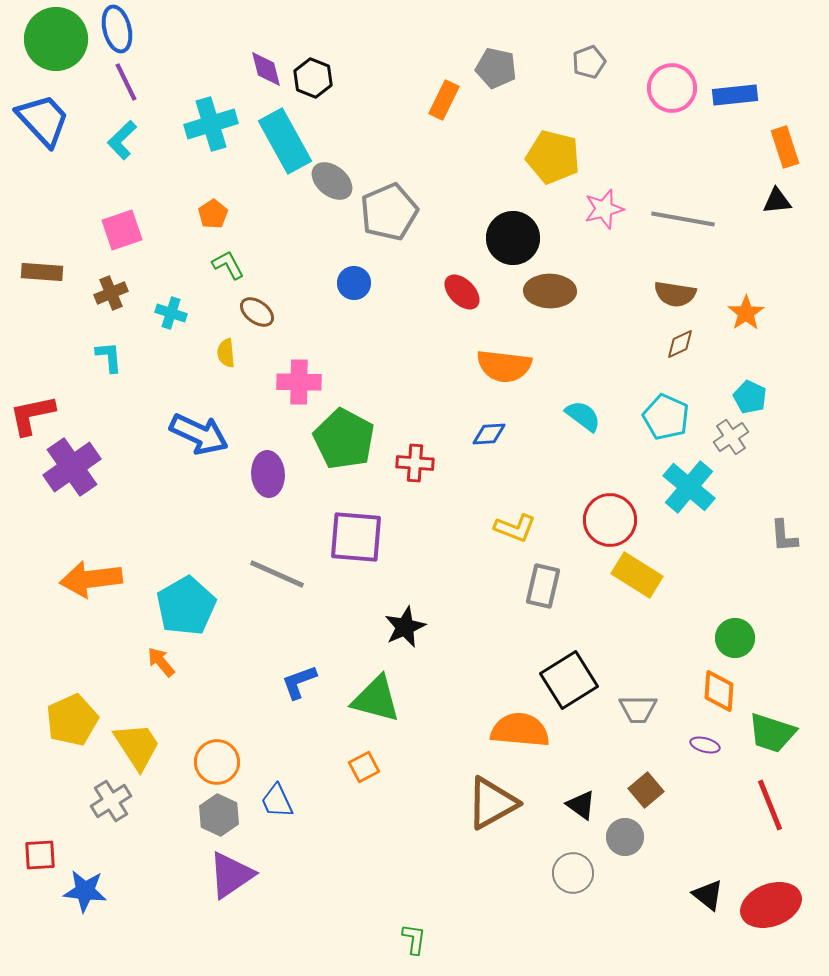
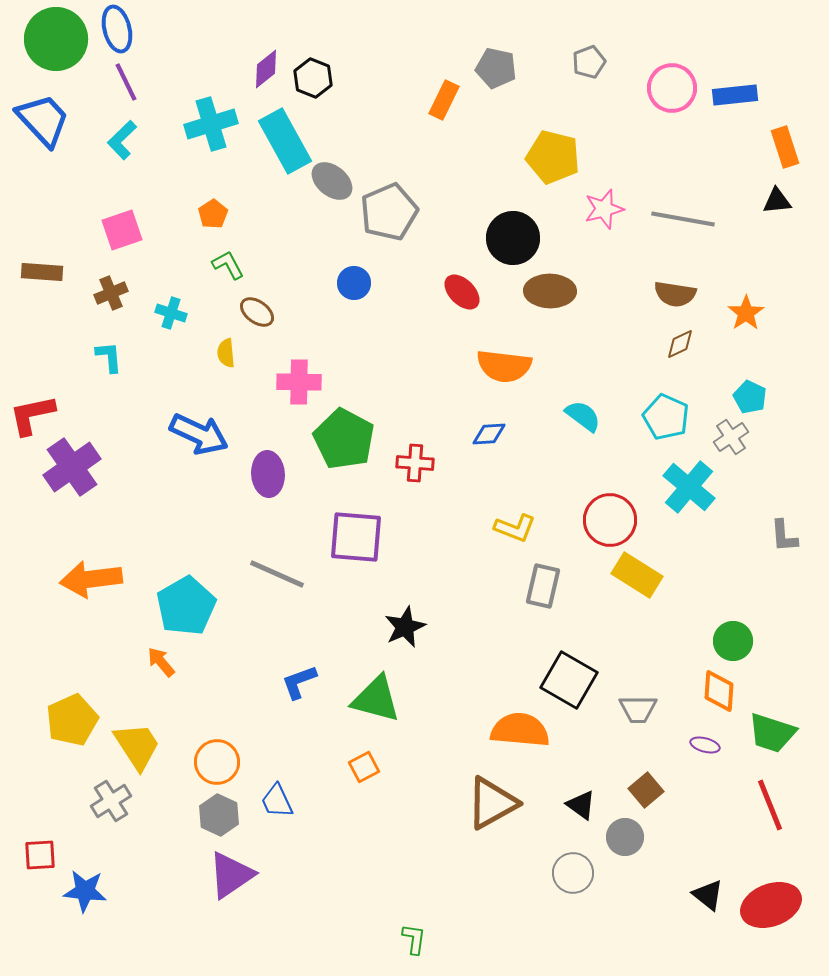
purple diamond at (266, 69): rotated 66 degrees clockwise
green circle at (735, 638): moved 2 px left, 3 px down
black square at (569, 680): rotated 28 degrees counterclockwise
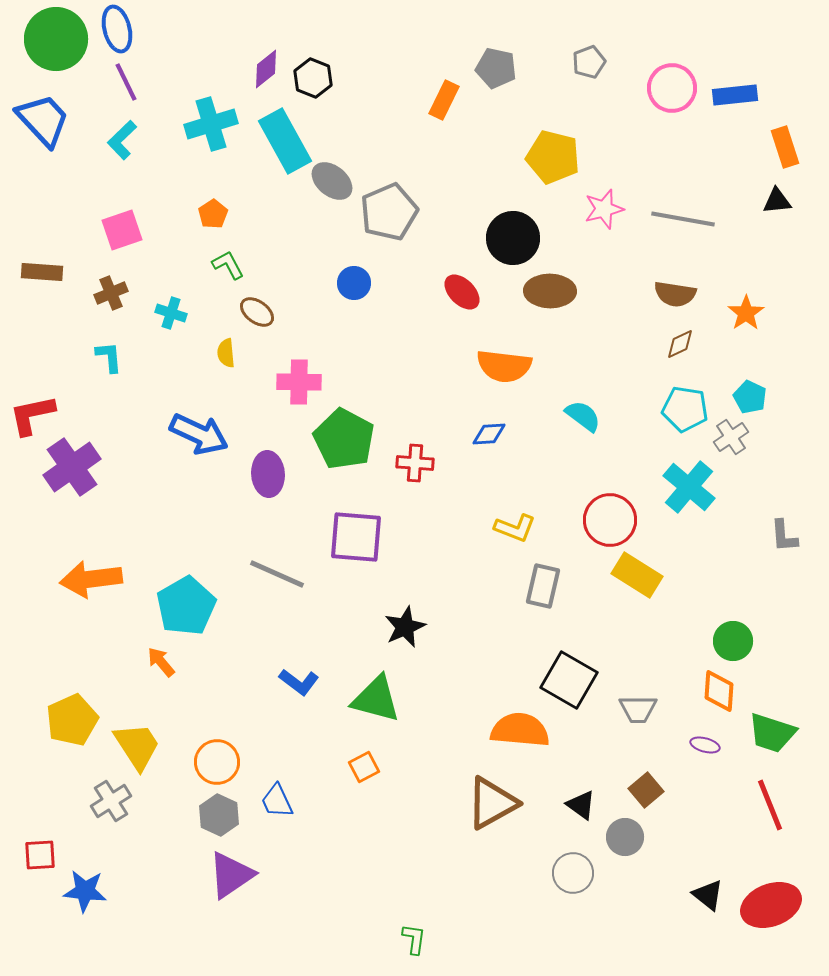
cyan pentagon at (666, 417): moved 19 px right, 8 px up; rotated 15 degrees counterclockwise
blue L-shape at (299, 682): rotated 123 degrees counterclockwise
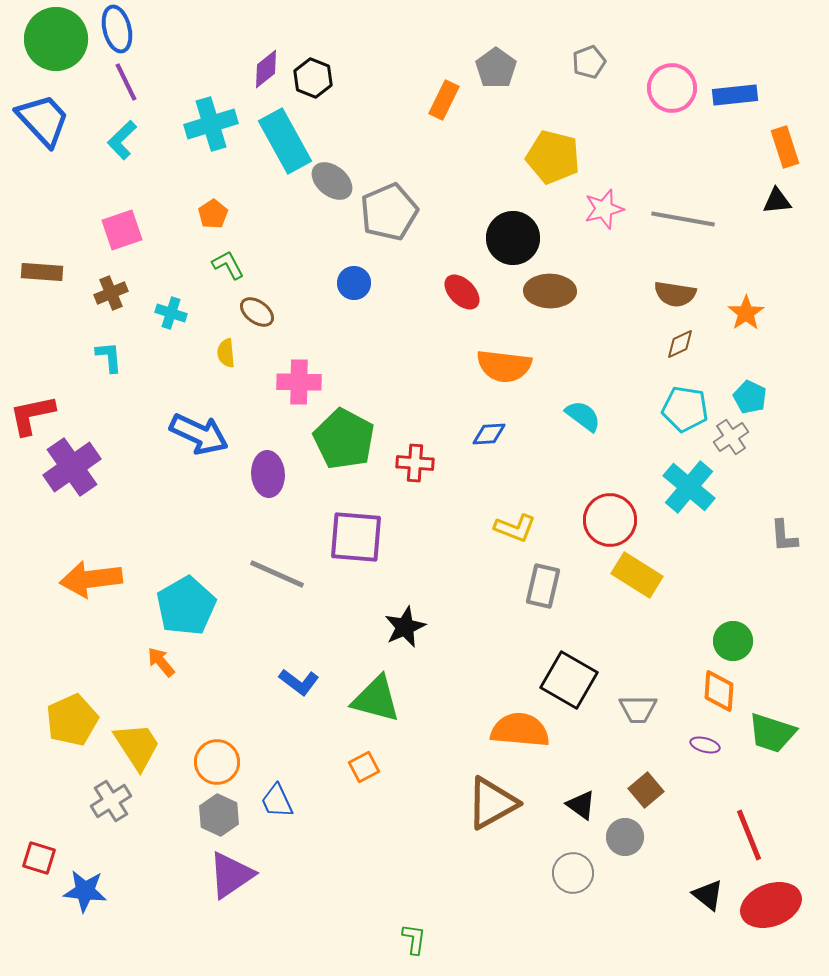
gray pentagon at (496, 68): rotated 24 degrees clockwise
red line at (770, 805): moved 21 px left, 30 px down
red square at (40, 855): moved 1 px left, 3 px down; rotated 20 degrees clockwise
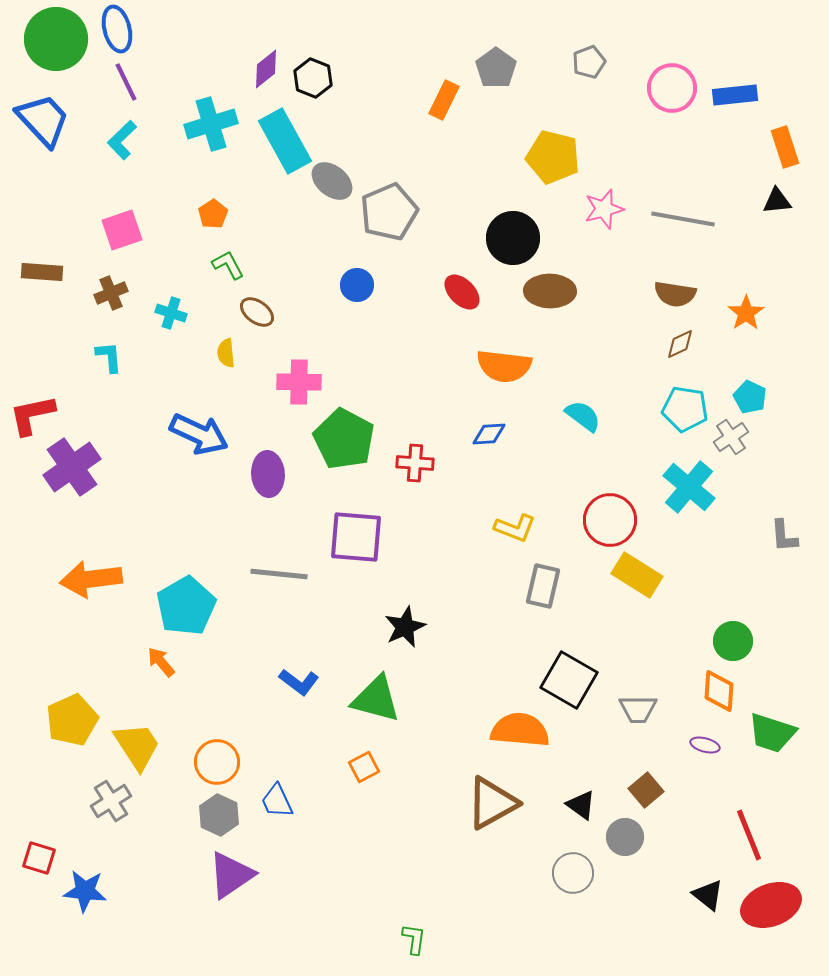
blue circle at (354, 283): moved 3 px right, 2 px down
gray line at (277, 574): moved 2 px right; rotated 18 degrees counterclockwise
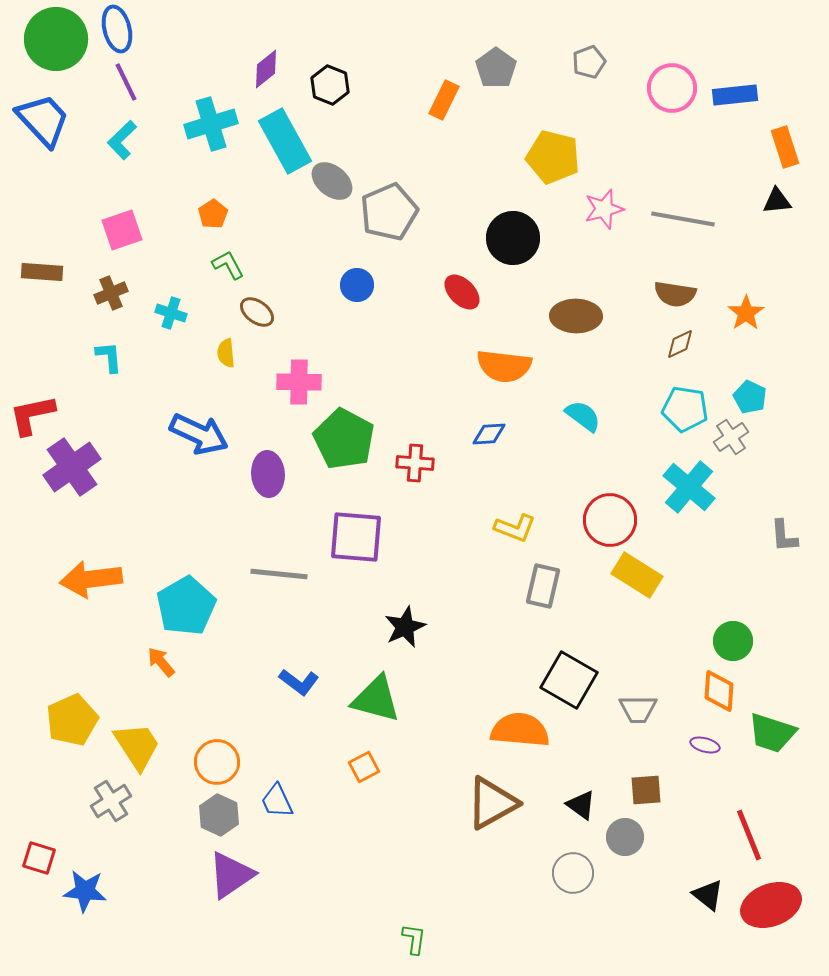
black hexagon at (313, 78): moved 17 px right, 7 px down
brown ellipse at (550, 291): moved 26 px right, 25 px down
brown square at (646, 790): rotated 36 degrees clockwise
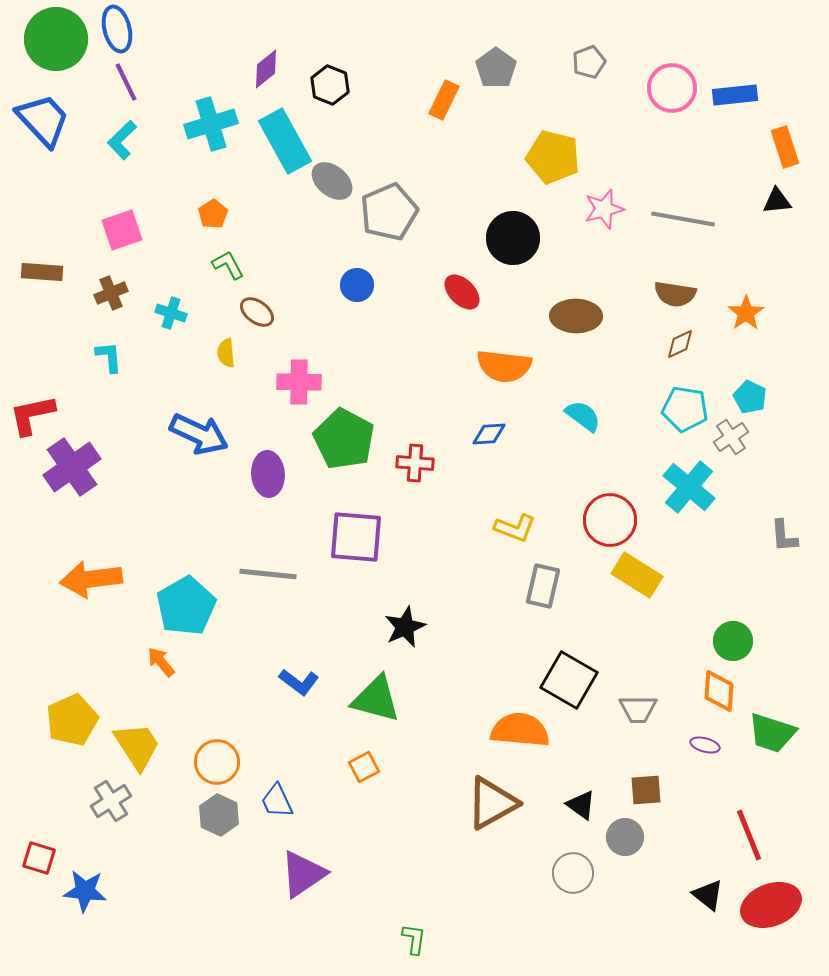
gray line at (279, 574): moved 11 px left
purple triangle at (231, 875): moved 72 px right, 1 px up
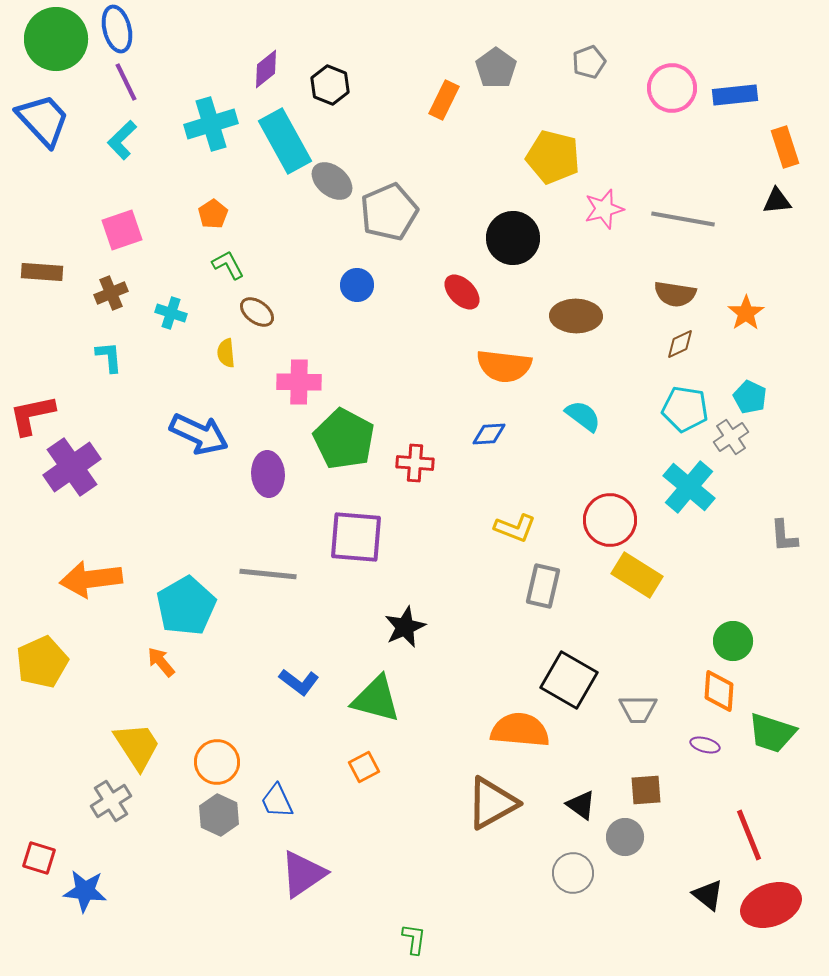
yellow pentagon at (72, 720): moved 30 px left, 58 px up
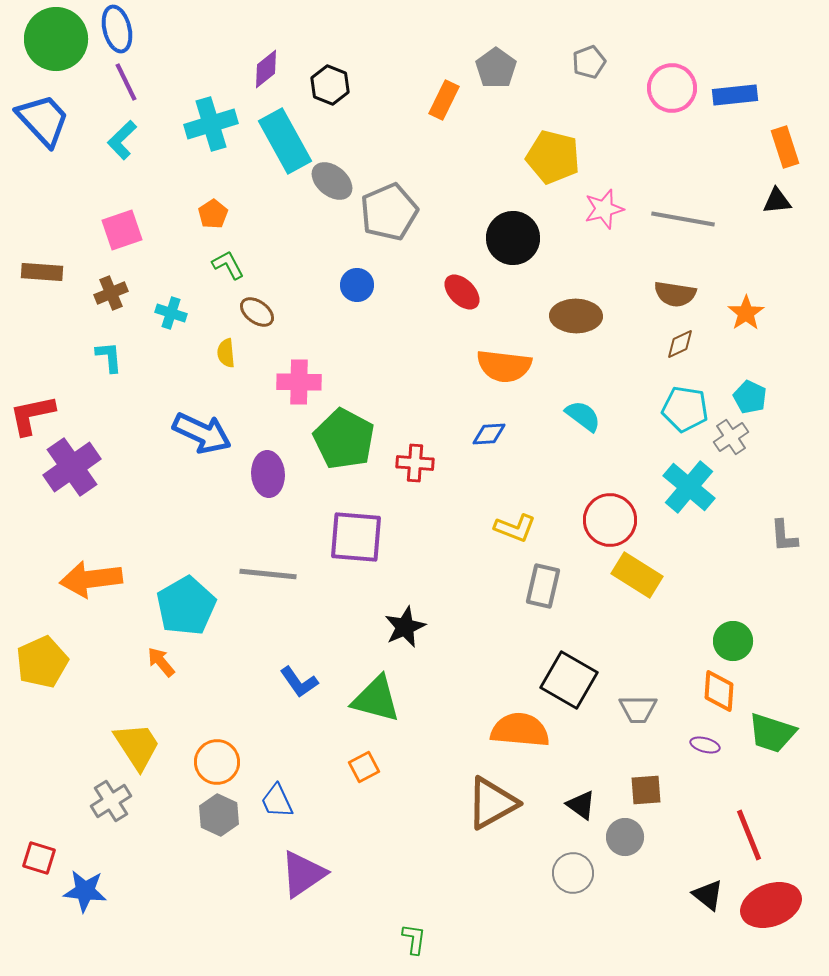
blue arrow at (199, 434): moved 3 px right, 1 px up
blue L-shape at (299, 682): rotated 18 degrees clockwise
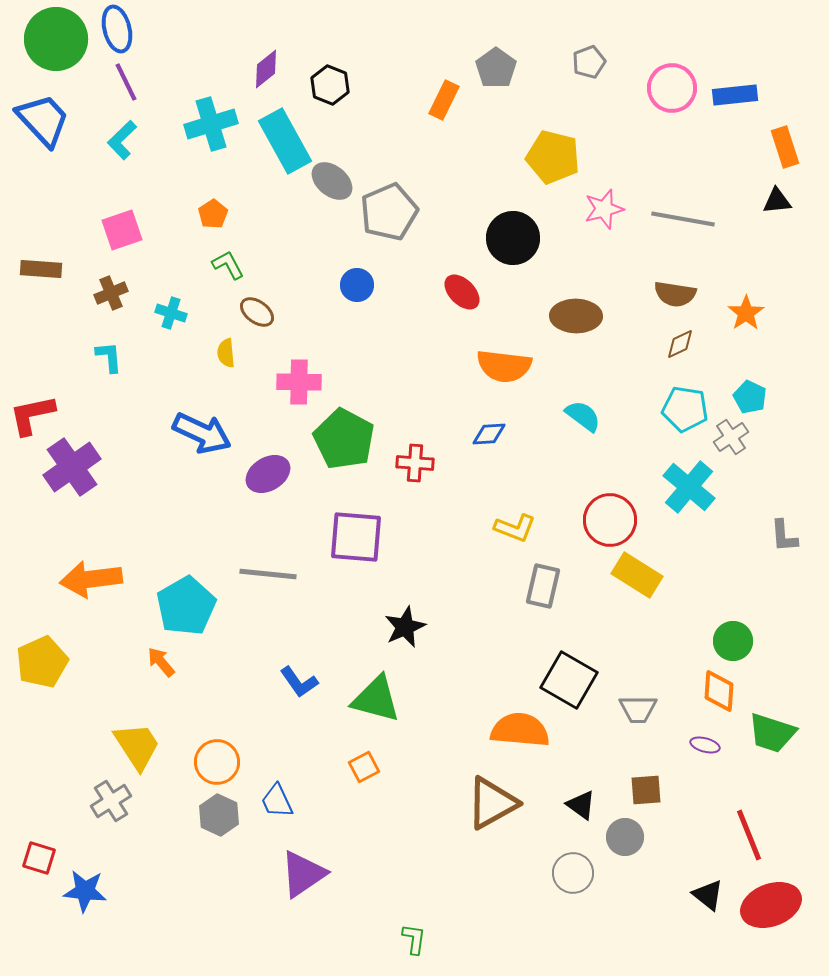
brown rectangle at (42, 272): moved 1 px left, 3 px up
purple ellipse at (268, 474): rotated 63 degrees clockwise
